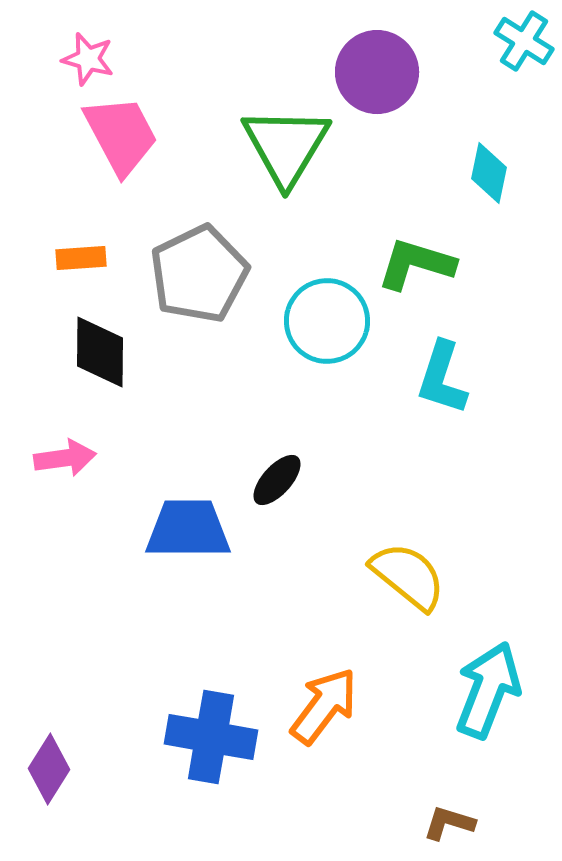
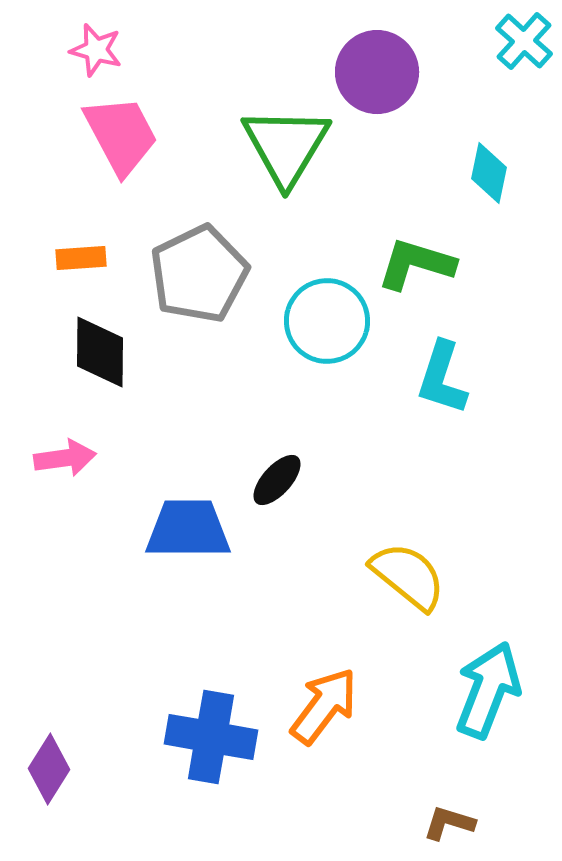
cyan cross: rotated 10 degrees clockwise
pink star: moved 8 px right, 9 px up
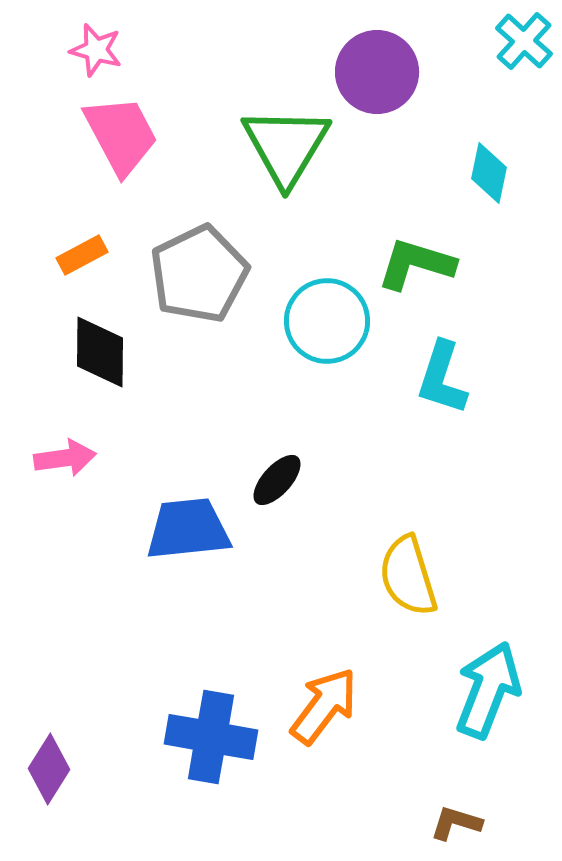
orange rectangle: moved 1 px right, 3 px up; rotated 24 degrees counterclockwise
blue trapezoid: rotated 6 degrees counterclockwise
yellow semicircle: rotated 146 degrees counterclockwise
brown L-shape: moved 7 px right
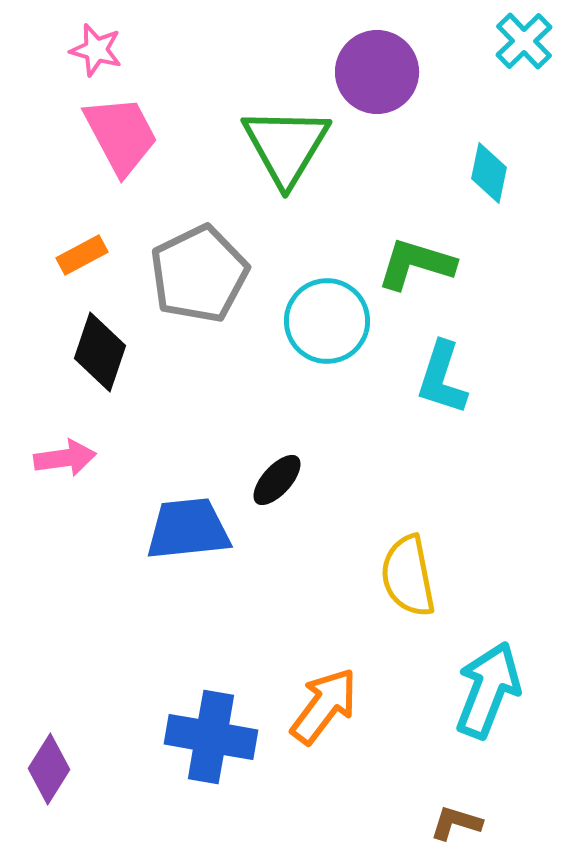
cyan cross: rotated 4 degrees clockwise
black diamond: rotated 18 degrees clockwise
yellow semicircle: rotated 6 degrees clockwise
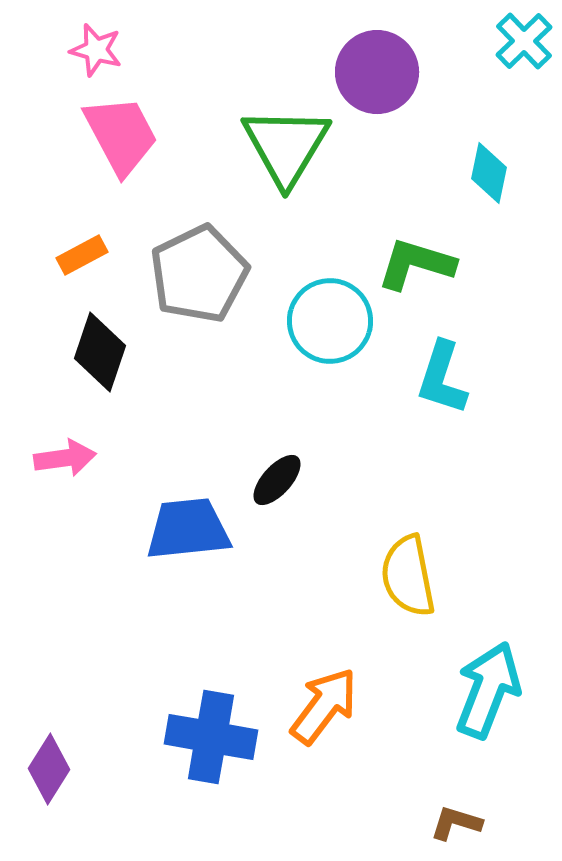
cyan circle: moved 3 px right
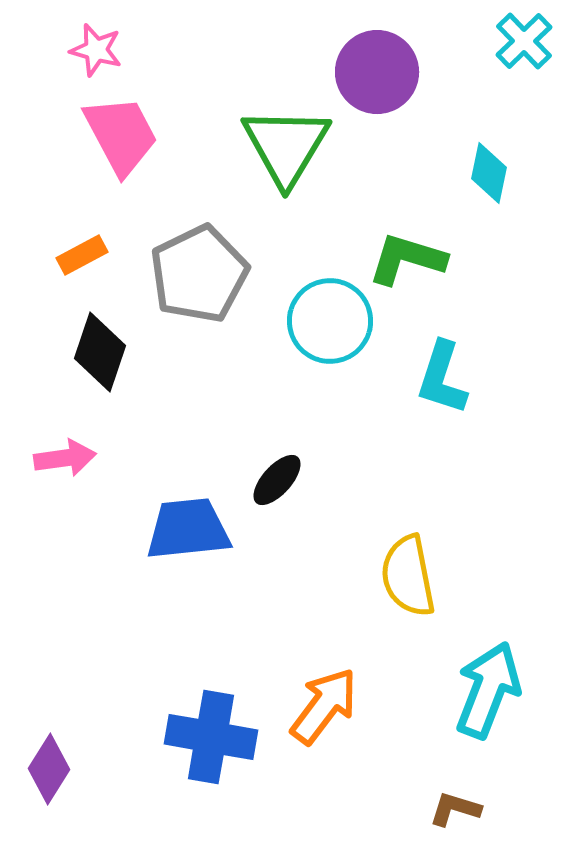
green L-shape: moved 9 px left, 5 px up
brown L-shape: moved 1 px left, 14 px up
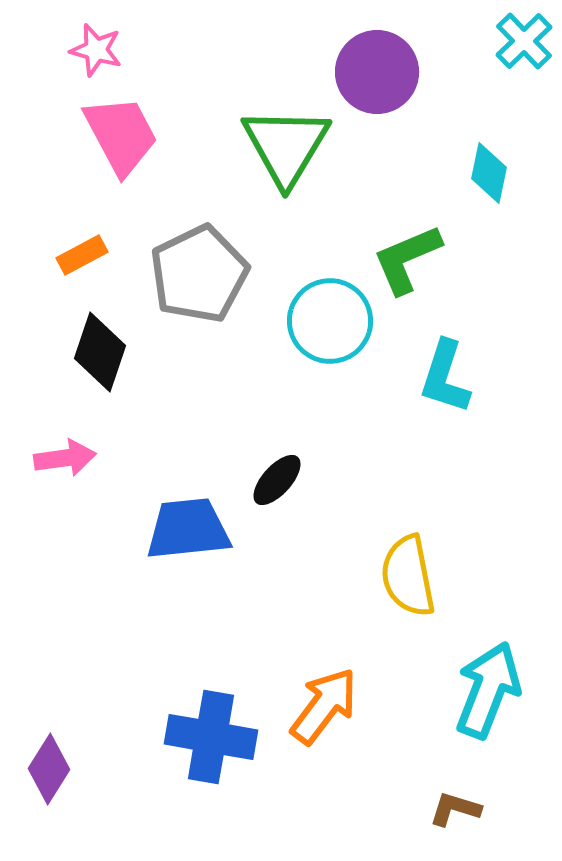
green L-shape: rotated 40 degrees counterclockwise
cyan L-shape: moved 3 px right, 1 px up
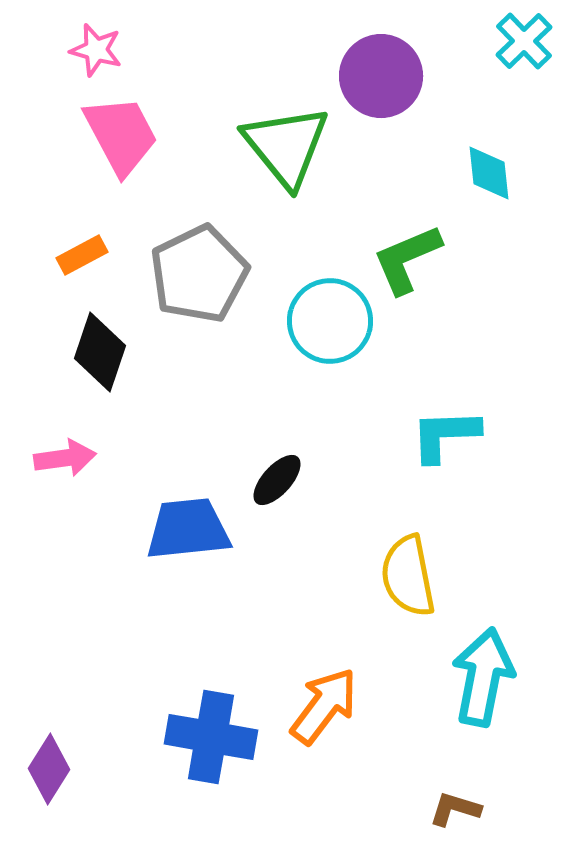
purple circle: moved 4 px right, 4 px down
green triangle: rotated 10 degrees counterclockwise
cyan diamond: rotated 18 degrees counterclockwise
cyan L-shape: moved 58 px down; rotated 70 degrees clockwise
cyan arrow: moved 5 px left, 13 px up; rotated 10 degrees counterclockwise
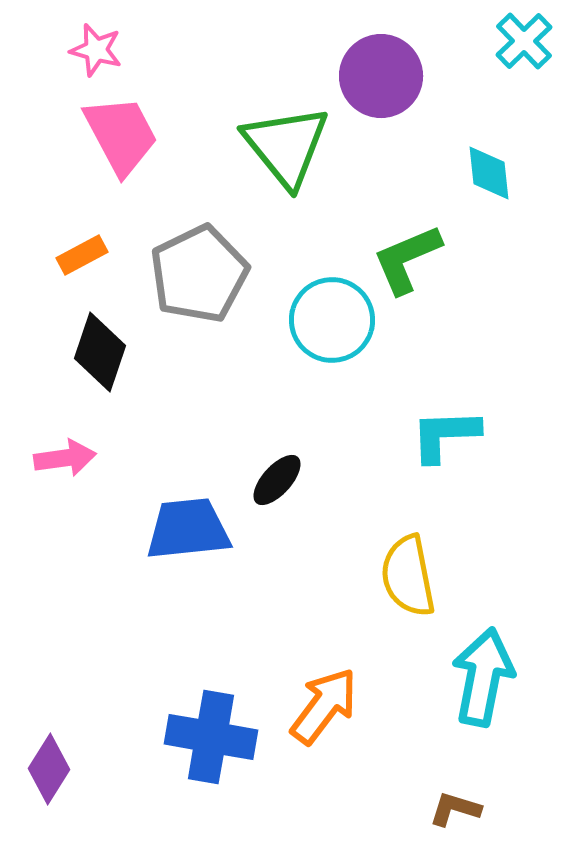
cyan circle: moved 2 px right, 1 px up
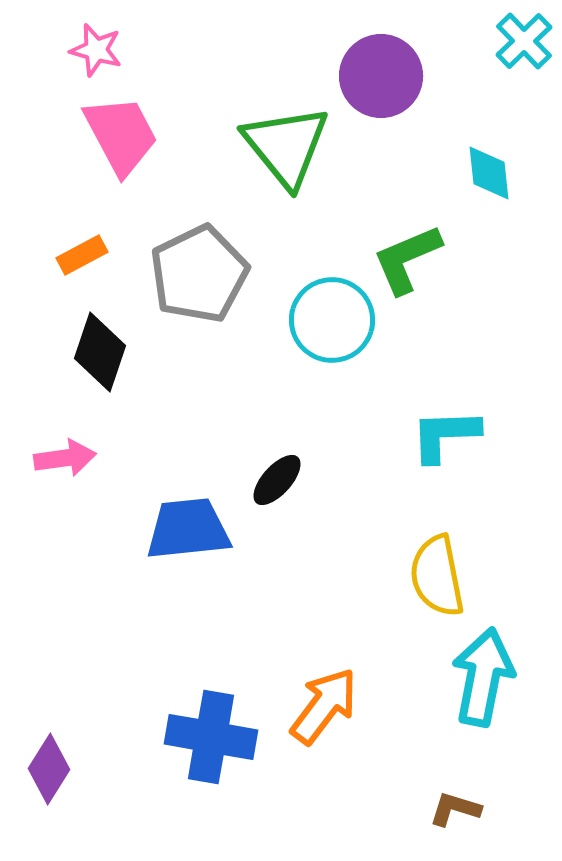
yellow semicircle: moved 29 px right
